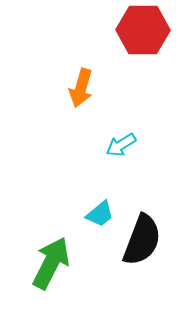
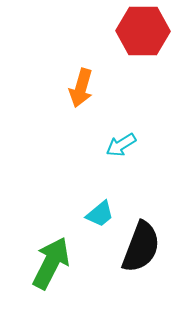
red hexagon: moved 1 px down
black semicircle: moved 1 px left, 7 px down
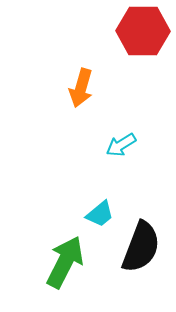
green arrow: moved 14 px right, 1 px up
